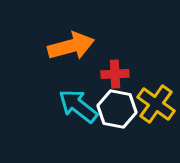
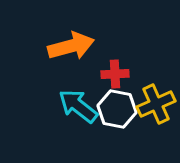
yellow cross: rotated 30 degrees clockwise
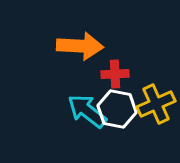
orange arrow: moved 9 px right; rotated 18 degrees clockwise
cyan arrow: moved 9 px right, 5 px down
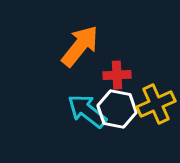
orange arrow: rotated 54 degrees counterclockwise
red cross: moved 2 px right, 1 px down
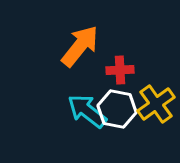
red cross: moved 3 px right, 5 px up
yellow cross: rotated 12 degrees counterclockwise
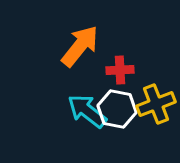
yellow cross: rotated 15 degrees clockwise
